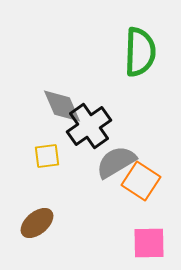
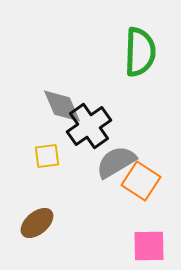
pink square: moved 3 px down
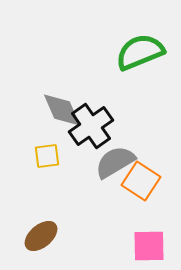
green semicircle: rotated 114 degrees counterclockwise
gray diamond: moved 4 px down
black cross: moved 2 px right
gray semicircle: moved 1 px left
brown ellipse: moved 4 px right, 13 px down
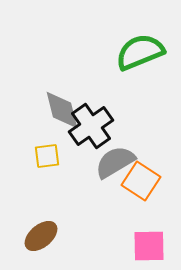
gray diamond: rotated 9 degrees clockwise
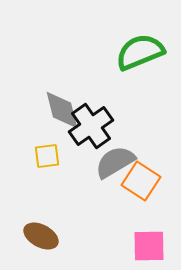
brown ellipse: rotated 68 degrees clockwise
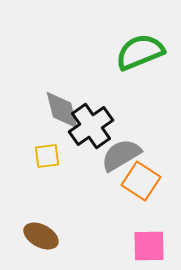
gray semicircle: moved 6 px right, 7 px up
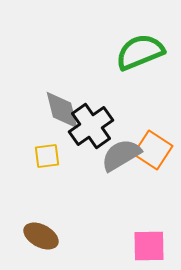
orange square: moved 12 px right, 31 px up
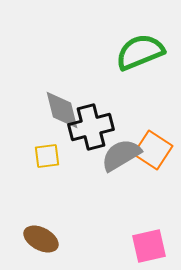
black cross: moved 1 px down; rotated 21 degrees clockwise
brown ellipse: moved 3 px down
pink square: rotated 12 degrees counterclockwise
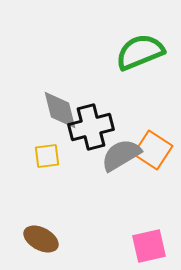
gray diamond: moved 2 px left
